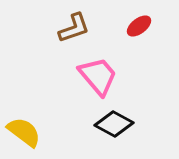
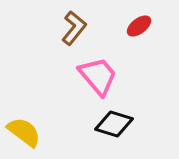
brown L-shape: rotated 32 degrees counterclockwise
black diamond: rotated 12 degrees counterclockwise
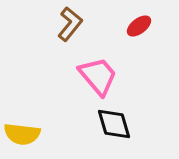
brown L-shape: moved 4 px left, 4 px up
black diamond: rotated 57 degrees clockwise
yellow semicircle: moved 2 px left, 2 px down; rotated 150 degrees clockwise
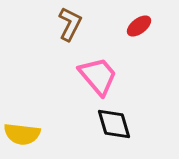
brown L-shape: rotated 12 degrees counterclockwise
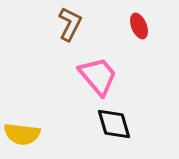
red ellipse: rotated 75 degrees counterclockwise
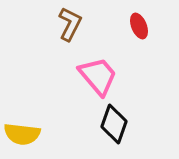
black diamond: rotated 36 degrees clockwise
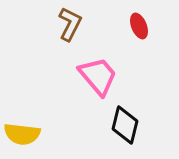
black diamond: moved 11 px right, 1 px down; rotated 6 degrees counterclockwise
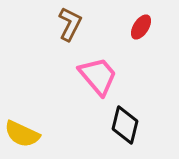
red ellipse: moved 2 px right, 1 px down; rotated 55 degrees clockwise
yellow semicircle: rotated 18 degrees clockwise
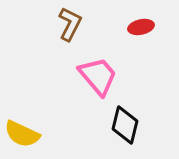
red ellipse: rotated 45 degrees clockwise
